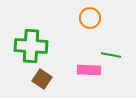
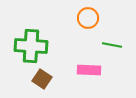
orange circle: moved 2 px left
green line: moved 1 px right, 10 px up
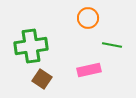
green cross: rotated 12 degrees counterclockwise
pink rectangle: rotated 15 degrees counterclockwise
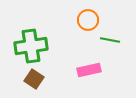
orange circle: moved 2 px down
green line: moved 2 px left, 5 px up
brown square: moved 8 px left
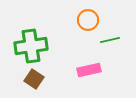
green line: rotated 24 degrees counterclockwise
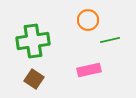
green cross: moved 2 px right, 5 px up
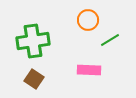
green line: rotated 18 degrees counterclockwise
pink rectangle: rotated 15 degrees clockwise
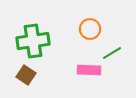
orange circle: moved 2 px right, 9 px down
green line: moved 2 px right, 13 px down
brown square: moved 8 px left, 4 px up
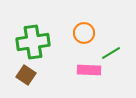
orange circle: moved 6 px left, 4 px down
green cross: moved 1 px down
green line: moved 1 px left
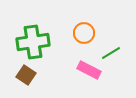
pink rectangle: rotated 25 degrees clockwise
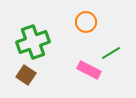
orange circle: moved 2 px right, 11 px up
green cross: rotated 12 degrees counterclockwise
